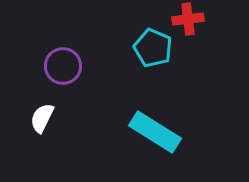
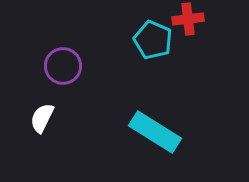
cyan pentagon: moved 8 px up
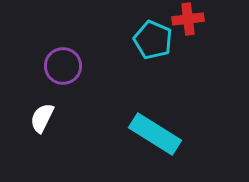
cyan rectangle: moved 2 px down
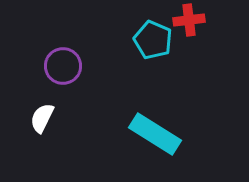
red cross: moved 1 px right, 1 px down
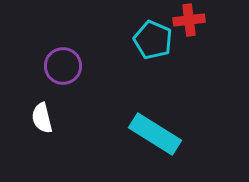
white semicircle: rotated 40 degrees counterclockwise
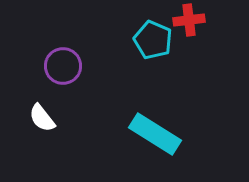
white semicircle: rotated 24 degrees counterclockwise
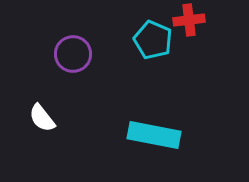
purple circle: moved 10 px right, 12 px up
cyan rectangle: moved 1 px left, 1 px down; rotated 21 degrees counterclockwise
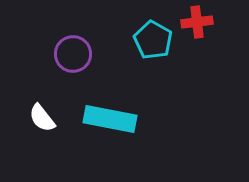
red cross: moved 8 px right, 2 px down
cyan pentagon: rotated 6 degrees clockwise
cyan rectangle: moved 44 px left, 16 px up
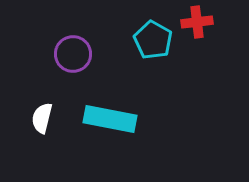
white semicircle: rotated 52 degrees clockwise
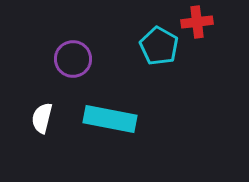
cyan pentagon: moved 6 px right, 6 px down
purple circle: moved 5 px down
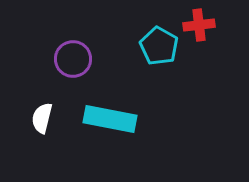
red cross: moved 2 px right, 3 px down
